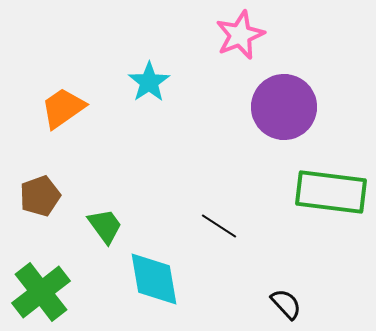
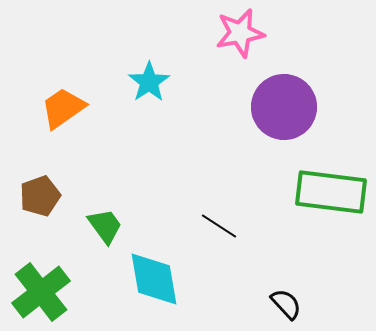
pink star: moved 2 px up; rotated 12 degrees clockwise
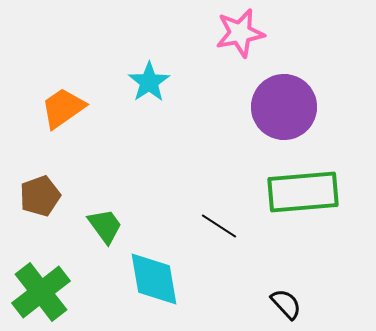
green rectangle: moved 28 px left; rotated 12 degrees counterclockwise
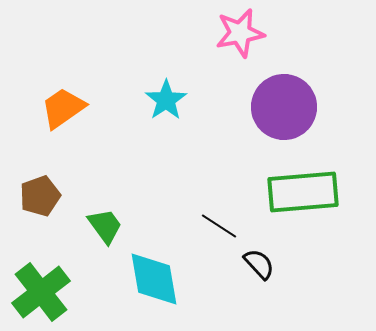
cyan star: moved 17 px right, 18 px down
black semicircle: moved 27 px left, 40 px up
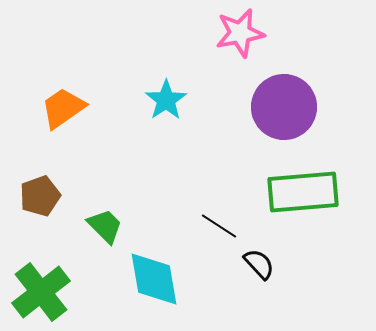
green trapezoid: rotated 9 degrees counterclockwise
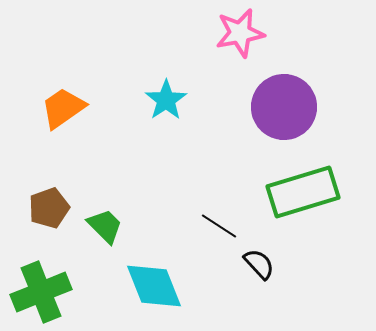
green rectangle: rotated 12 degrees counterclockwise
brown pentagon: moved 9 px right, 12 px down
cyan diamond: moved 7 px down; rotated 12 degrees counterclockwise
green cross: rotated 16 degrees clockwise
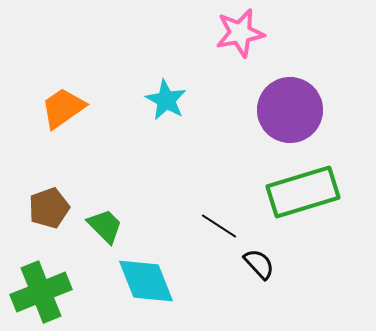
cyan star: rotated 9 degrees counterclockwise
purple circle: moved 6 px right, 3 px down
cyan diamond: moved 8 px left, 5 px up
